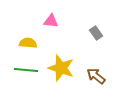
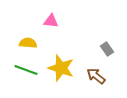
gray rectangle: moved 11 px right, 16 px down
green line: rotated 15 degrees clockwise
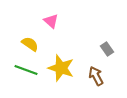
pink triangle: rotated 35 degrees clockwise
yellow semicircle: moved 2 px right, 1 px down; rotated 30 degrees clockwise
brown arrow: rotated 24 degrees clockwise
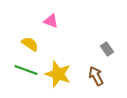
pink triangle: rotated 21 degrees counterclockwise
yellow star: moved 3 px left, 6 px down
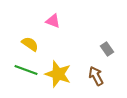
pink triangle: moved 2 px right
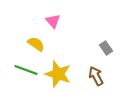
pink triangle: rotated 28 degrees clockwise
yellow semicircle: moved 6 px right
gray rectangle: moved 1 px left, 1 px up
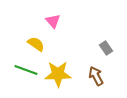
yellow star: rotated 20 degrees counterclockwise
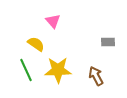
gray rectangle: moved 2 px right, 6 px up; rotated 56 degrees counterclockwise
green line: rotated 45 degrees clockwise
yellow star: moved 4 px up
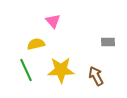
yellow semicircle: rotated 48 degrees counterclockwise
yellow star: moved 3 px right
